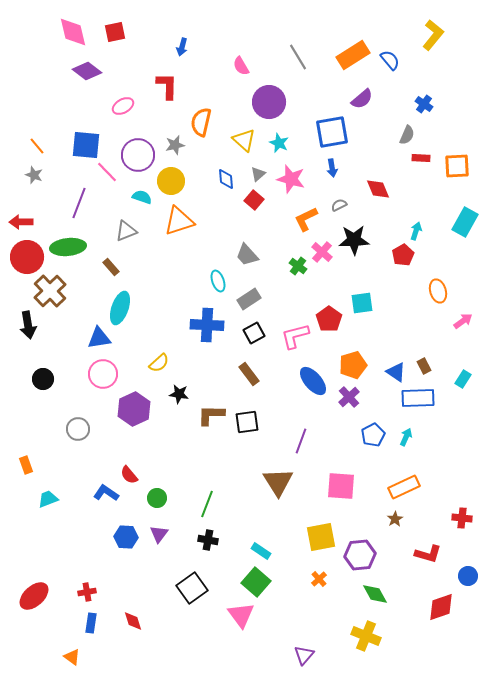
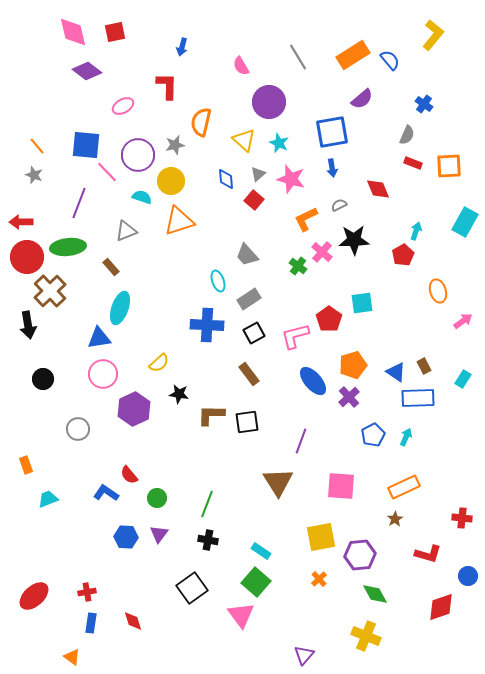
red rectangle at (421, 158): moved 8 px left, 5 px down; rotated 18 degrees clockwise
orange square at (457, 166): moved 8 px left
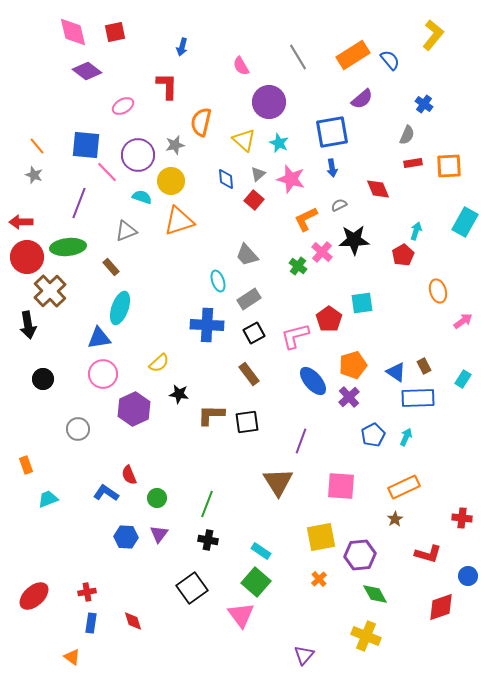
red rectangle at (413, 163): rotated 30 degrees counterclockwise
red semicircle at (129, 475): rotated 18 degrees clockwise
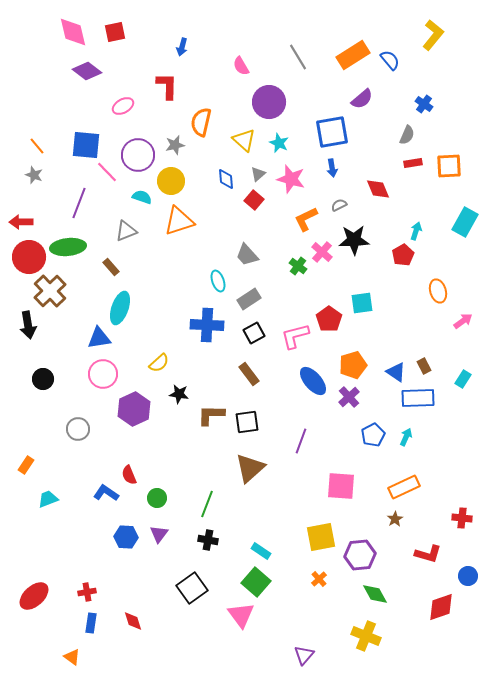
red circle at (27, 257): moved 2 px right
orange rectangle at (26, 465): rotated 54 degrees clockwise
brown triangle at (278, 482): moved 28 px left, 14 px up; rotated 20 degrees clockwise
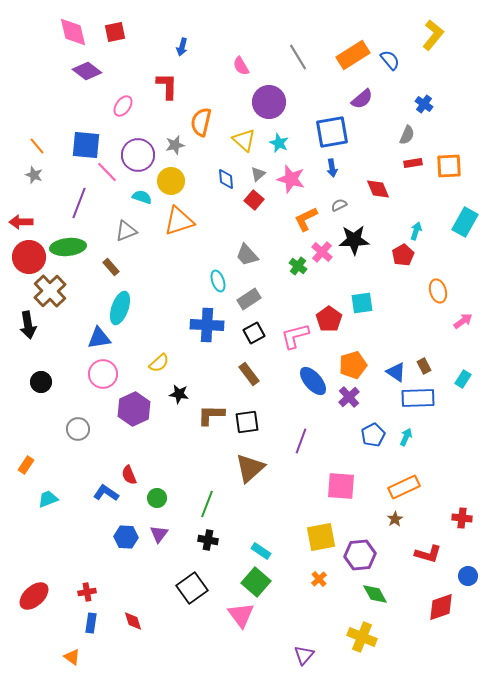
pink ellipse at (123, 106): rotated 25 degrees counterclockwise
black circle at (43, 379): moved 2 px left, 3 px down
yellow cross at (366, 636): moved 4 px left, 1 px down
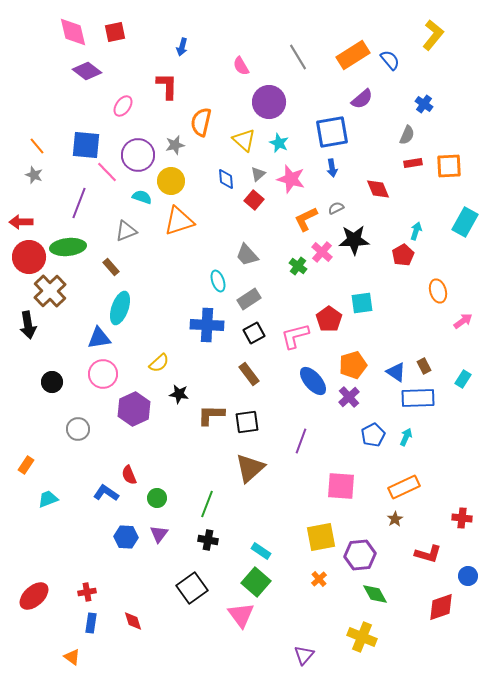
gray semicircle at (339, 205): moved 3 px left, 3 px down
black circle at (41, 382): moved 11 px right
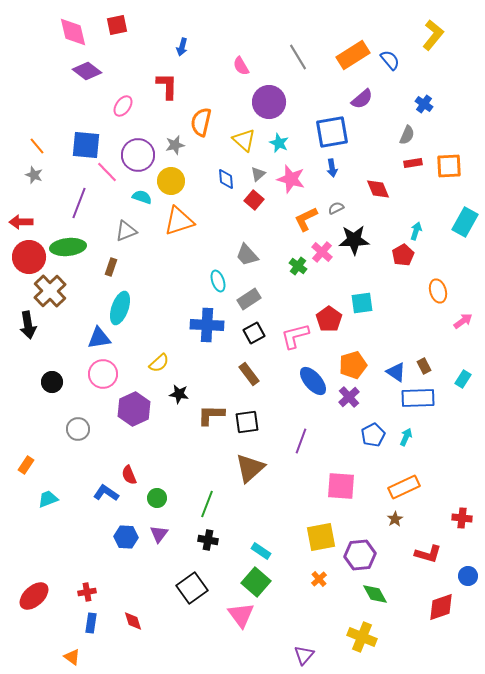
red square at (115, 32): moved 2 px right, 7 px up
brown rectangle at (111, 267): rotated 60 degrees clockwise
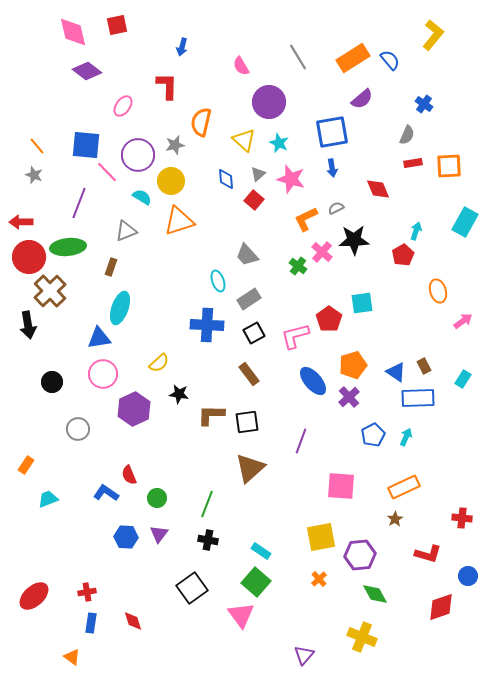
orange rectangle at (353, 55): moved 3 px down
cyan semicircle at (142, 197): rotated 12 degrees clockwise
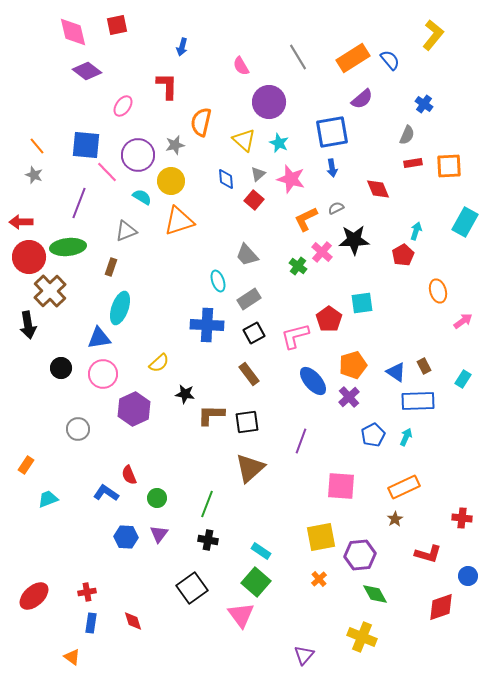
black circle at (52, 382): moved 9 px right, 14 px up
black star at (179, 394): moved 6 px right
blue rectangle at (418, 398): moved 3 px down
